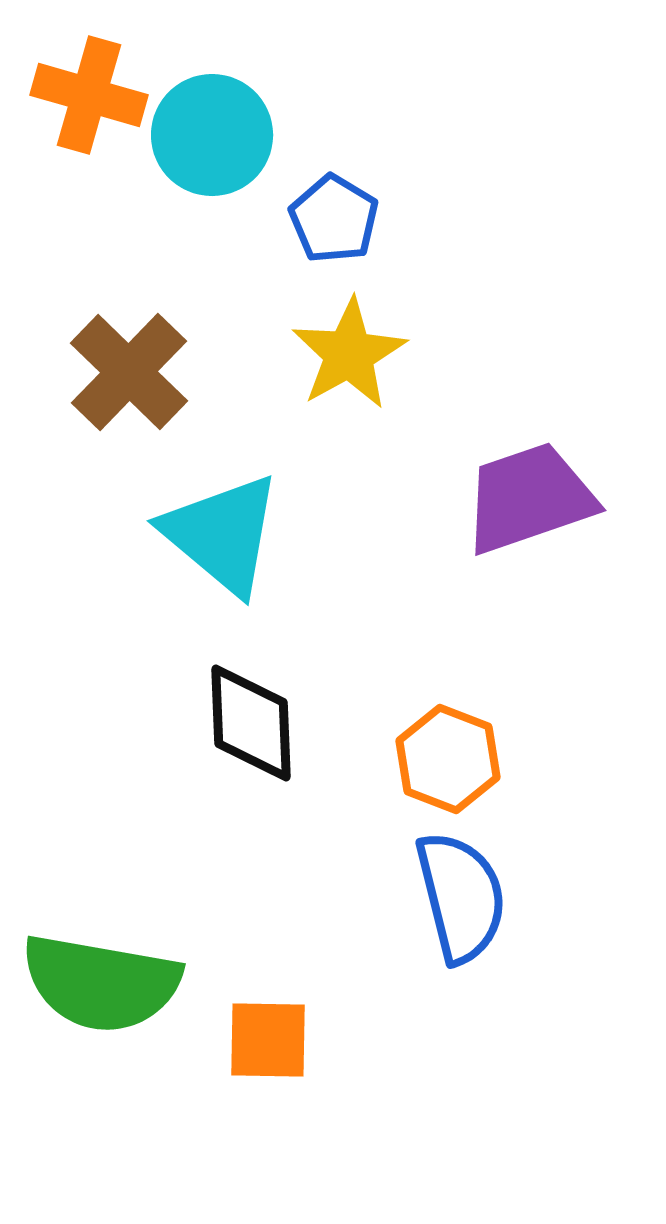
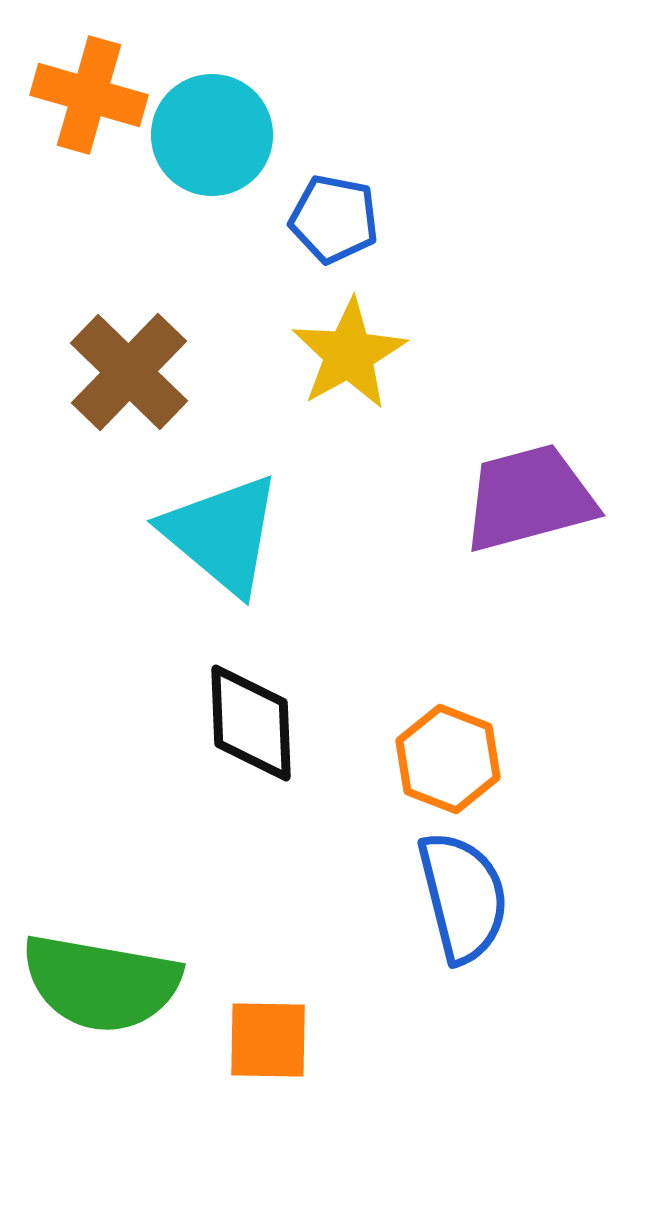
blue pentagon: rotated 20 degrees counterclockwise
purple trapezoid: rotated 4 degrees clockwise
blue semicircle: moved 2 px right
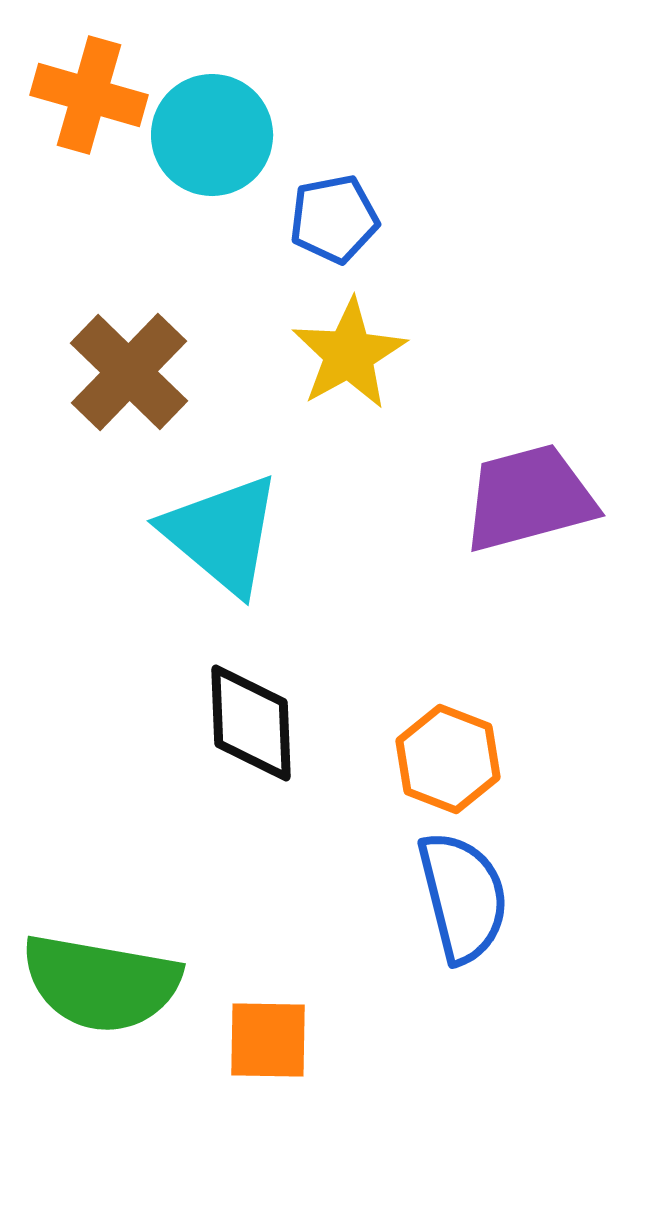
blue pentagon: rotated 22 degrees counterclockwise
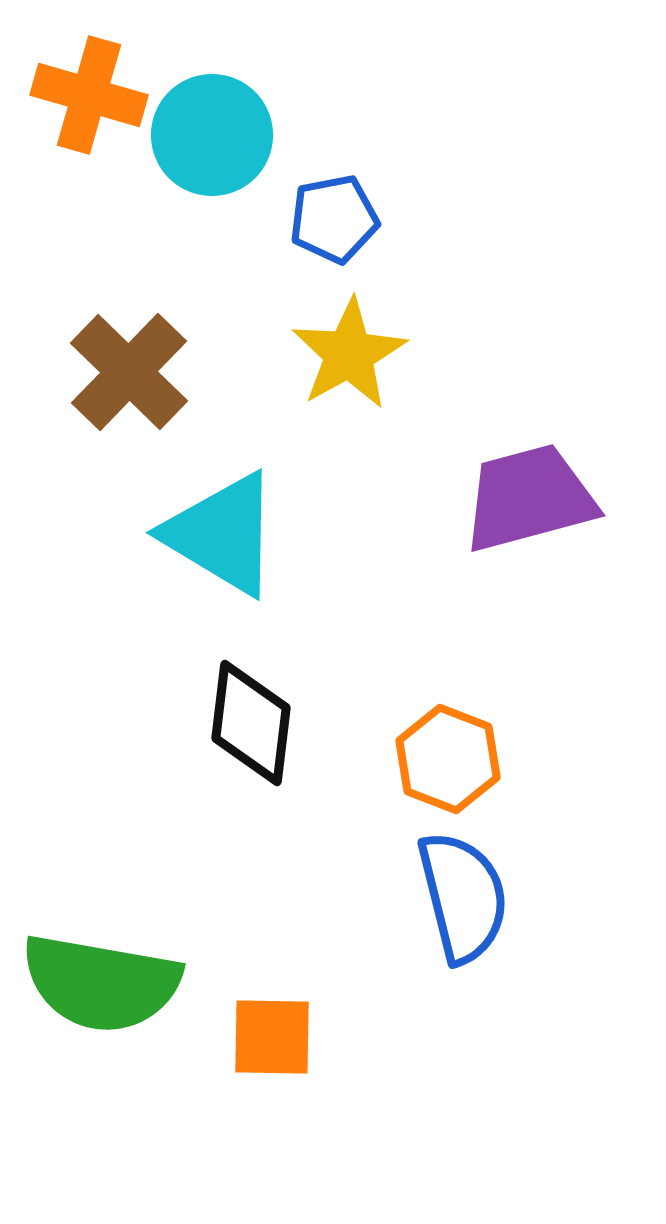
cyan triangle: rotated 9 degrees counterclockwise
black diamond: rotated 9 degrees clockwise
orange square: moved 4 px right, 3 px up
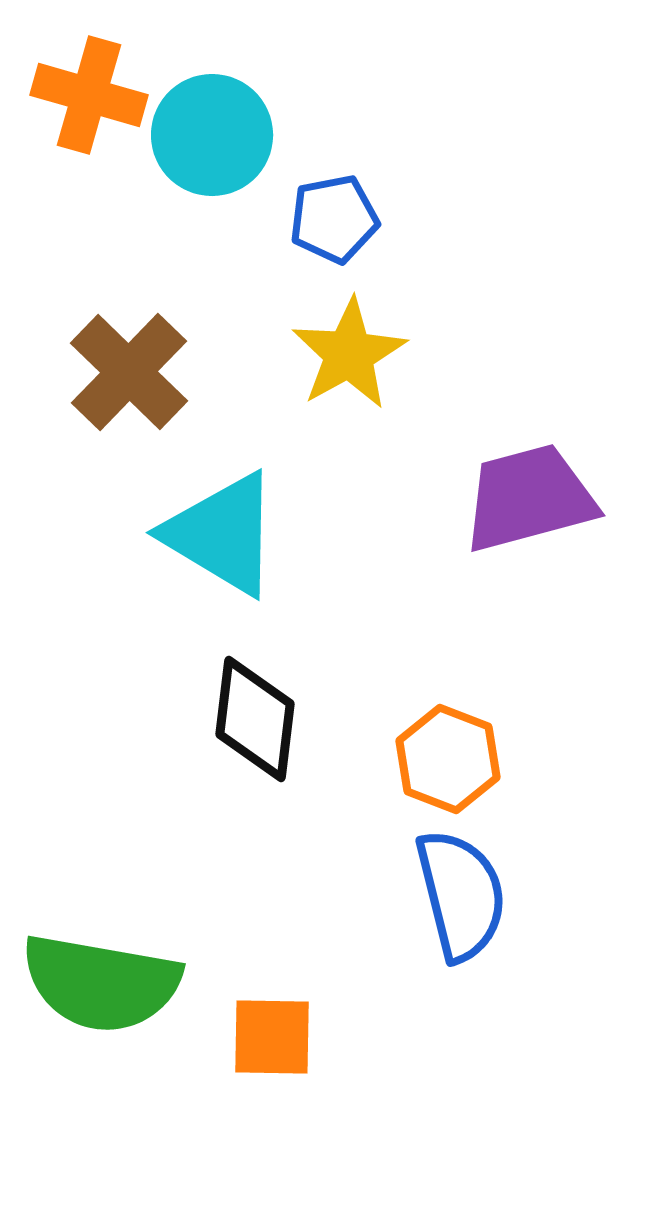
black diamond: moved 4 px right, 4 px up
blue semicircle: moved 2 px left, 2 px up
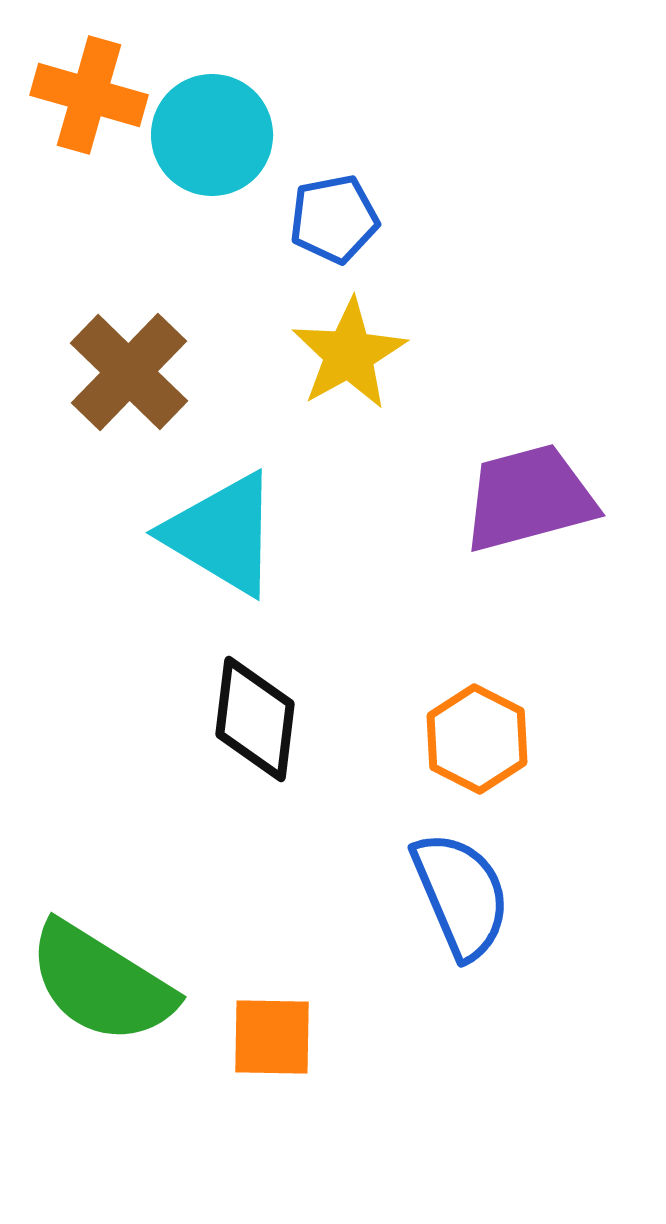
orange hexagon: moved 29 px right, 20 px up; rotated 6 degrees clockwise
blue semicircle: rotated 9 degrees counterclockwise
green semicircle: rotated 22 degrees clockwise
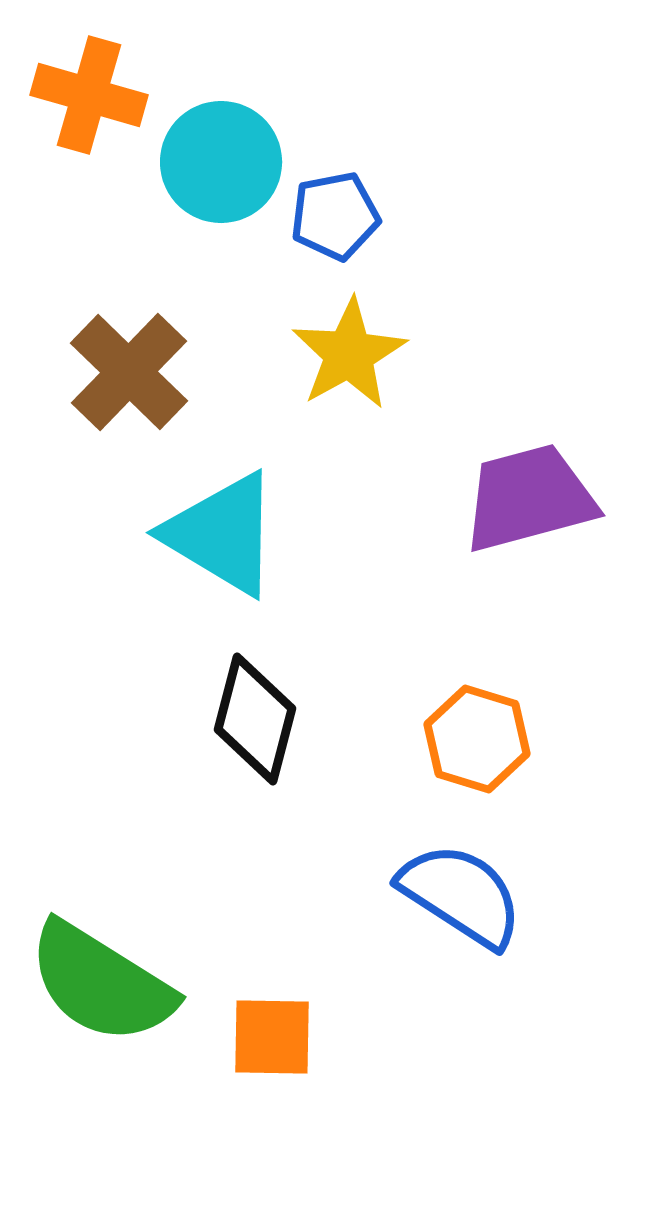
cyan circle: moved 9 px right, 27 px down
blue pentagon: moved 1 px right, 3 px up
black diamond: rotated 8 degrees clockwise
orange hexagon: rotated 10 degrees counterclockwise
blue semicircle: rotated 34 degrees counterclockwise
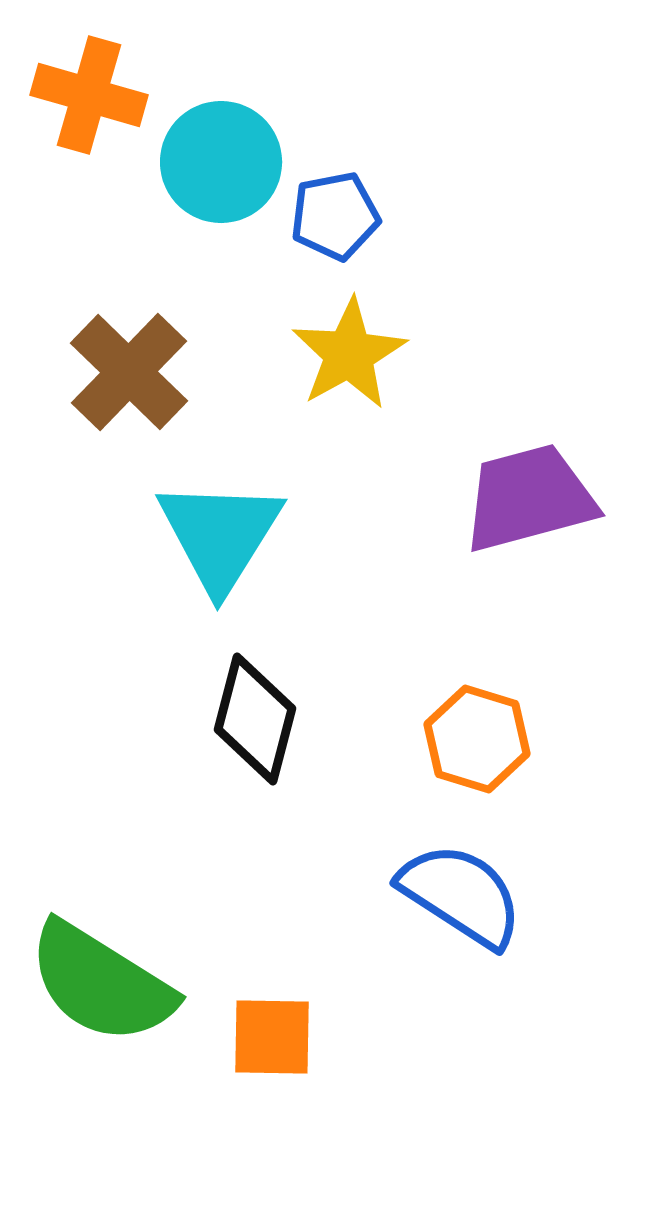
cyan triangle: moved 2 px left, 1 px down; rotated 31 degrees clockwise
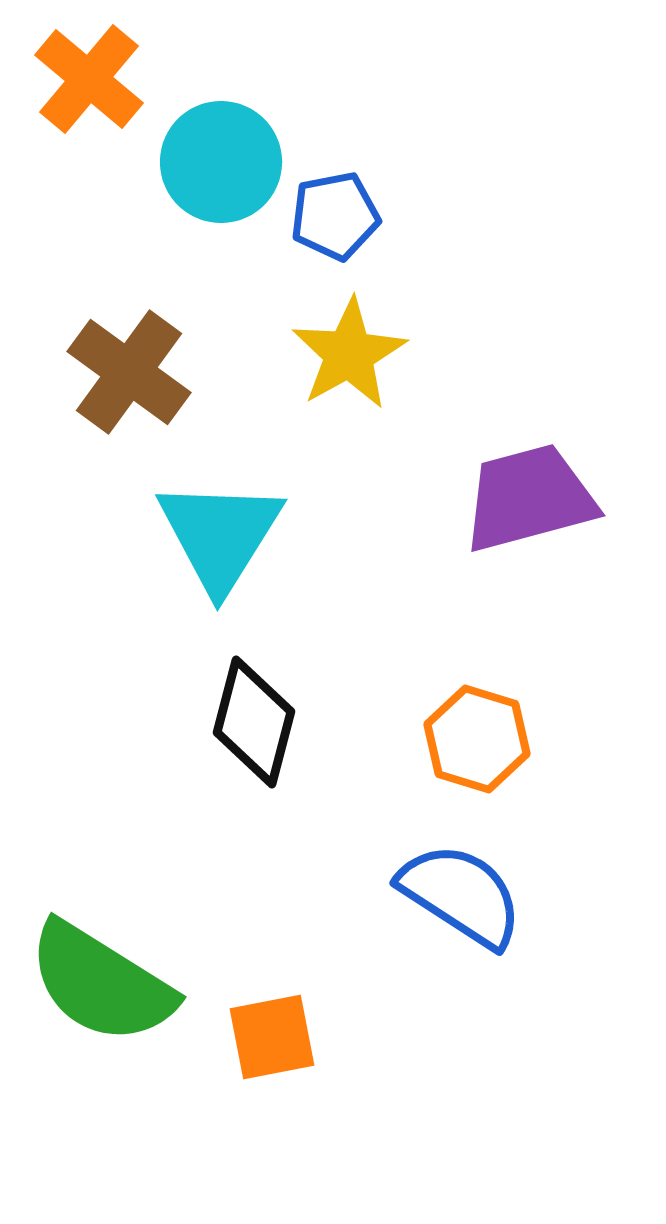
orange cross: moved 16 px up; rotated 24 degrees clockwise
brown cross: rotated 8 degrees counterclockwise
black diamond: moved 1 px left, 3 px down
orange square: rotated 12 degrees counterclockwise
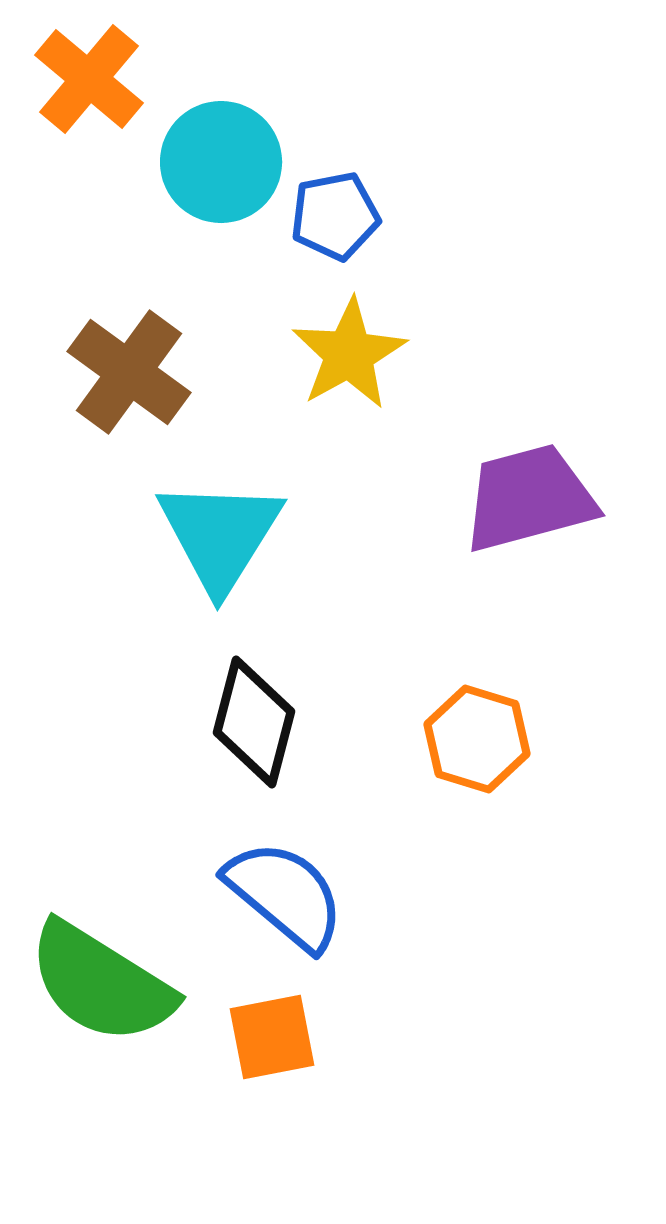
blue semicircle: moved 176 px left; rotated 7 degrees clockwise
